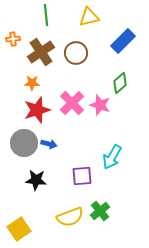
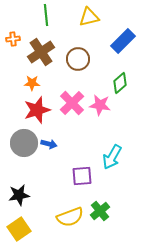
brown circle: moved 2 px right, 6 px down
pink star: rotated 10 degrees counterclockwise
black star: moved 17 px left, 15 px down; rotated 15 degrees counterclockwise
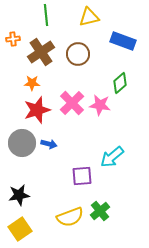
blue rectangle: rotated 65 degrees clockwise
brown circle: moved 5 px up
gray circle: moved 2 px left
cyan arrow: rotated 20 degrees clockwise
yellow square: moved 1 px right
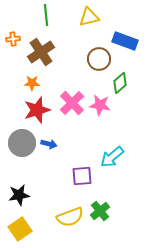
blue rectangle: moved 2 px right
brown circle: moved 21 px right, 5 px down
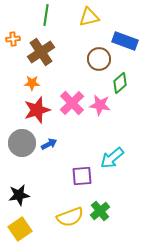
green line: rotated 15 degrees clockwise
blue arrow: rotated 42 degrees counterclockwise
cyan arrow: moved 1 px down
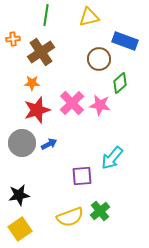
cyan arrow: rotated 10 degrees counterclockwise
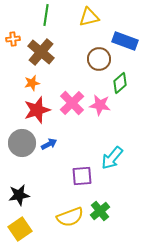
brown cross: rotated 16 degrees counterclockwise
orange star: rotated 14 degrees counterclockwise
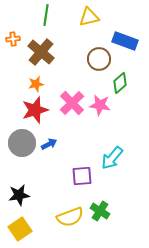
orange star: moved 4 px right, 1 px down
red star: moved 2 px left
green cross: rotated 18 degrees counterclockwise
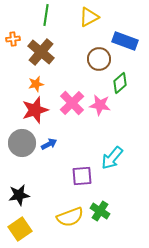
yellow triangle: rotated 15 degrees counterclockwise
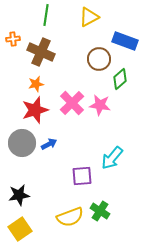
brown cross: rotated 16 degrees counterclockwise
green diamond: moved 4 px up
